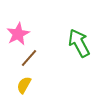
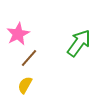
green arrow: rotated 64 degrees clockwise
yellow semicircle: moved 1 px right
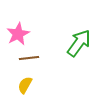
brown line: rotated 42 degrees clockwise
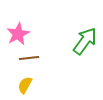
green arrow: moved 6 px right, 2 px up
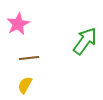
pink star: moved 10 px up
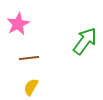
yellow semicircle: moved 6 px right, 2 px down
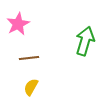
green arrow: rotated 20 degrees counterclockwise
